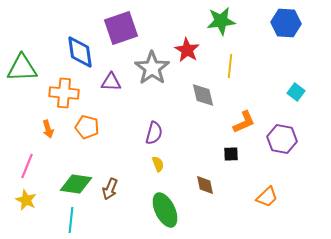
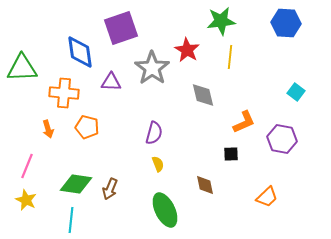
yellow line: moved 9 px up
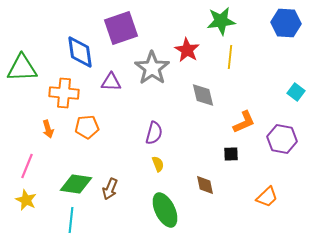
orange pentagon: rotated 20 degrees counterclockwise
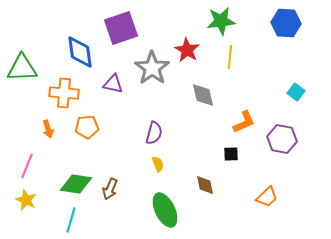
purple triangle: moved 2 px right, 2 px down; rotated 10 degrees clockwise
cyan line: rotated 10 degrees clockwise
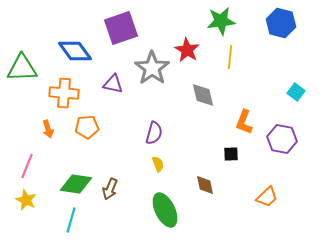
blue hexagon: moved 5 px left; rotated 12 degrees clockwise
blue diamond: moved 5 px left, 1 px up; rotated 28 degrees counterclockwise
orange L-shape: rotated 135 degrees clockwise
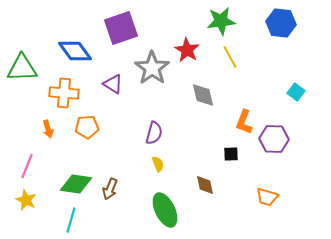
blue hexagon: rotated 8 degrees counterclockwise
yellow line: rotated 35 degrees counterclockwise
purple triangle: rotated 20 degrees clockwise
purple hexagon: moved 8 px left; rotated 8 degrees counterclockwise
orange trapezoid: rotated 60 degrees clockwise
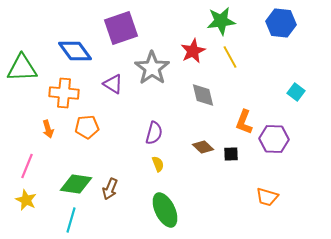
red star: moved 6 px right, 1 px down; rotated 15 degrees clockwise
brown diamond: moved 2 px left, 38 px up; rotated 35 degrees counterclockwise
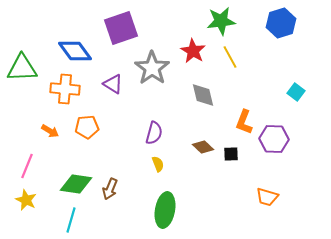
blue hexagon: rotated 24 degrees counterclockwise
red star: rotated 15 degrees counterclockwise
orange cross: moved 1 px right, 4 px up
orange arrow: moved 2 px right, 2 px down; rotated 42 degrees counterclockwise
green ellipse: rotated 36 degrees clockwise
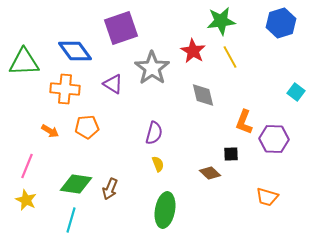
green triangle: moved 2 px right, 6 px up
brown diamond: moved 7 px right, 26 px down
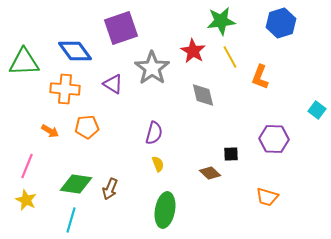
cyan square: moved 21 px right, 18 px down
orange L-shape: moved 16 px right, 45 px up
